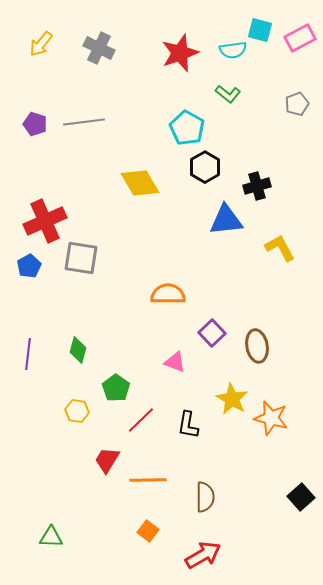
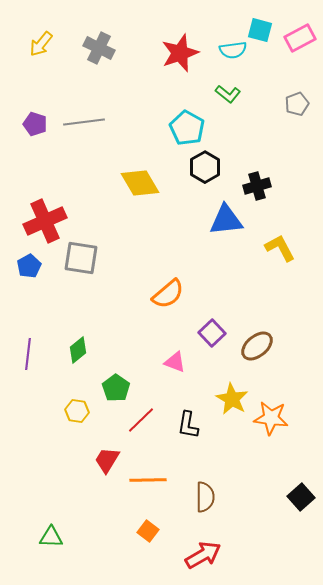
orange semicircle: rotated 140 degrees clockwise
brown ellipse: rotated 60 degrees clockwise
green diamond: rotated 36 degrees clockwise
orange star: rotated 8 degrees counterclockwise
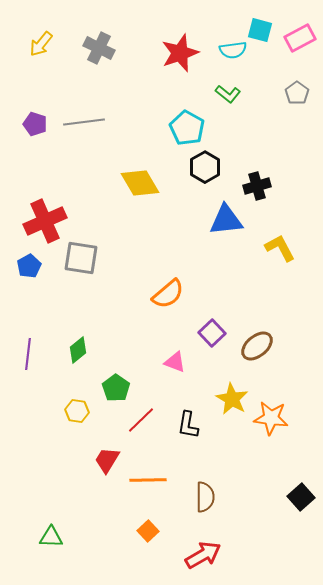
gray pentagon: moved 11 px up; rotated 15 degrees counterclockwise
orange square: rotated 10 degrees clockwise
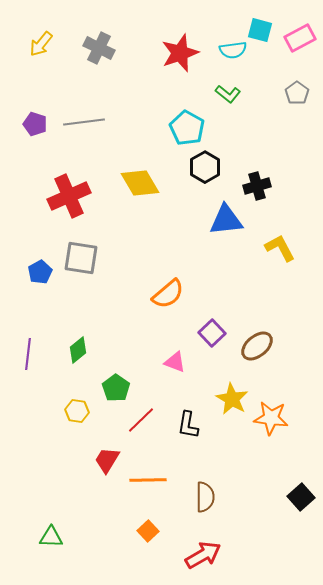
red cross: moved 24 px right, 25 px up
blue pentagon: moved 11 px right, 6 px down
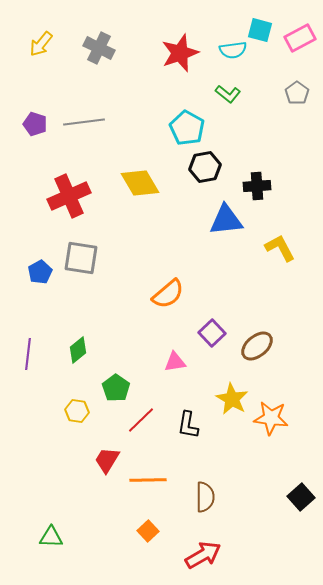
black hexagon: rotated 20 degrees clockwise
black cross: rotated 12 degrees clockwise
pink triangle: rotated 30 degrees counterclockwise
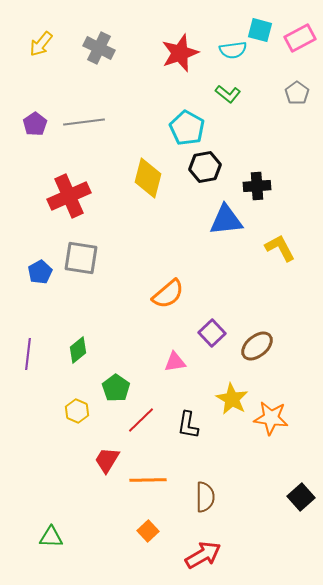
purple pentagon: rotated 20 degrees clockwise
yellow diamond: moved 8 px right, 5 px up; rotated 45 degrees clockwise
yellow hexagon: rotated 15 degrees clockwise
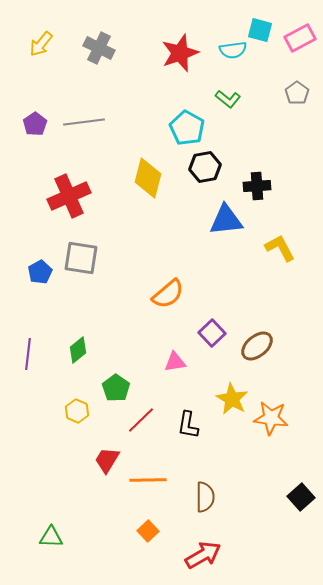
green L-shape: moved 5 px down
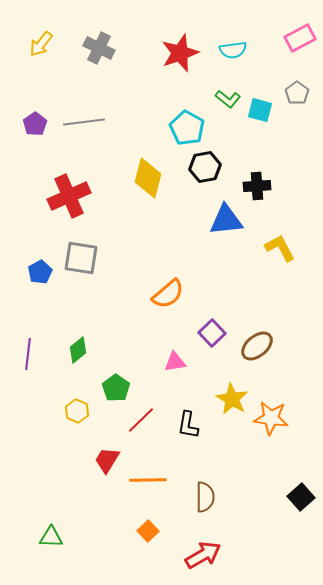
cyan square: moved 80 px down
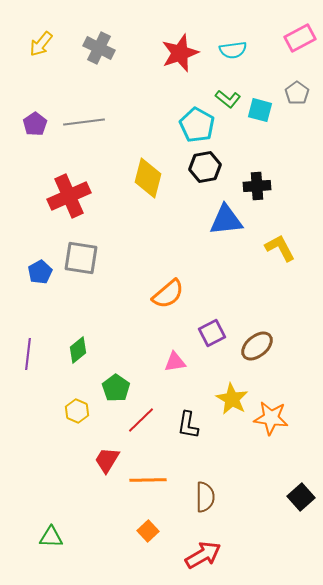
cyan pentagon: moved 10 px right, 3 px up
purple square: rotated 16 degrees clockwise
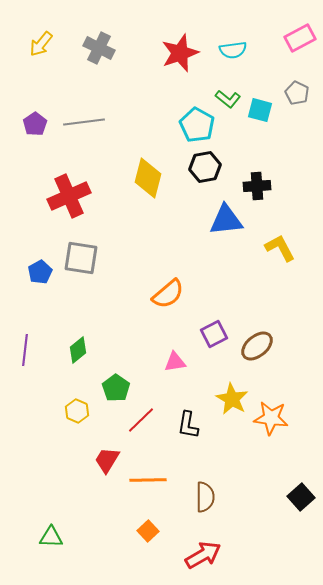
gray pentagon: rotated 10 degrees counterclockwise
purple square: moved 2 px right, 1 px down
purple line: moved 3 px left, 4 px up
